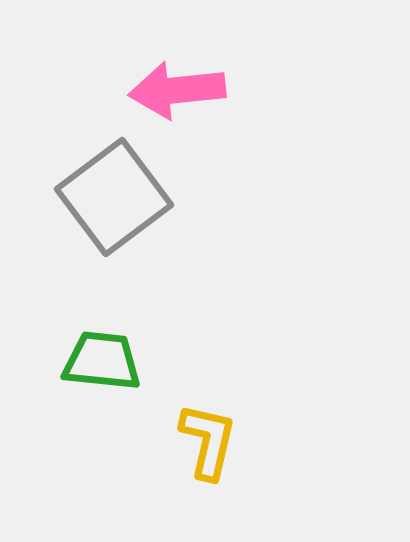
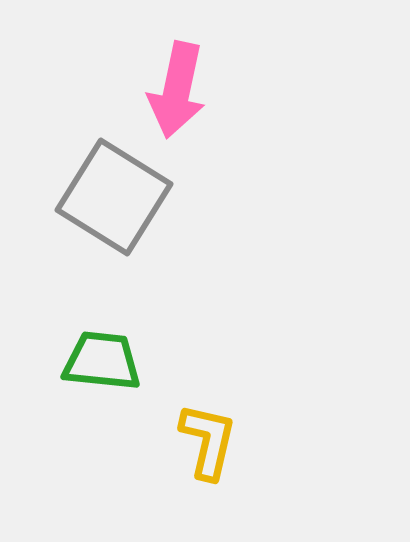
pink arrow: rotated 72 degrees counterclockwise
gray square: rotated 21 degrees counterclockwise
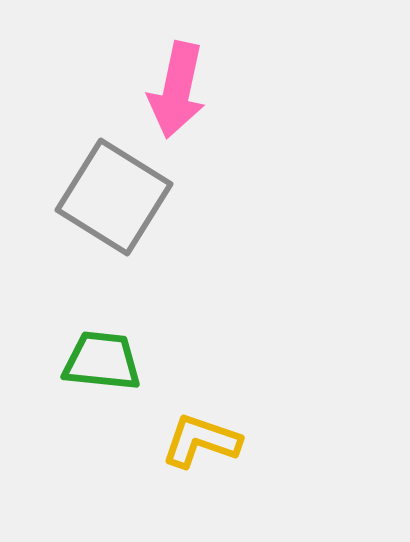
yellow L-shape: moved 7 px left; rotated 84 degrees counterclockwise
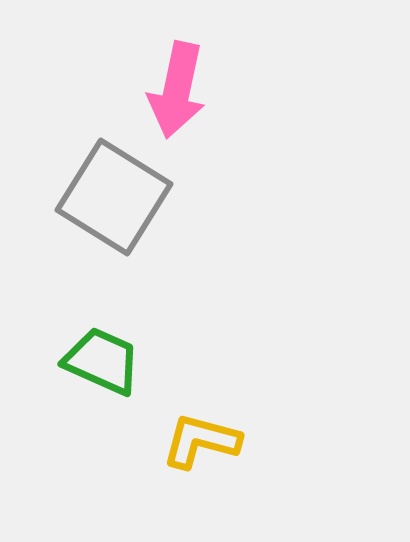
green trapezoid: rotated 18 degrees clockwise
yellow L-shape: rotated 4 degrees counterclockwise
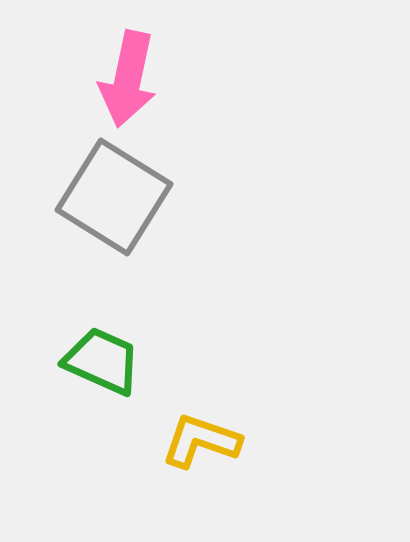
pink arrow: moved 49 px left, 11 px up
yellow L-shape: rotated 4 degrees clockwise
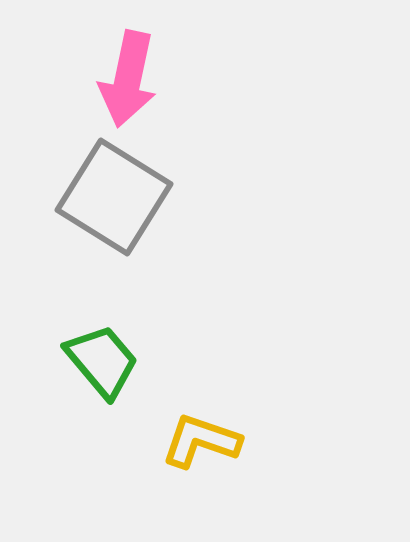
green trapezoid: rotated 26 degrees clockwise
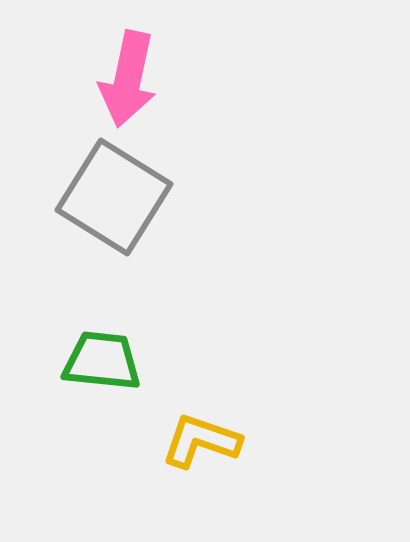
green trapezoid: rotated 44 degrees counterclockwise
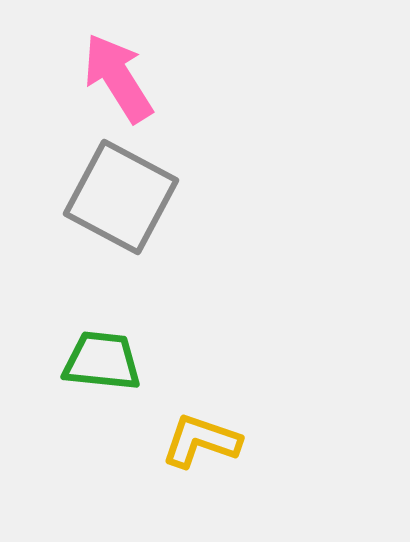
pink arrow: moved 10 px left, 1 px up; rotated 136 degrees clockwise
gray square: moved 7 px right; rotated 4 degrees counterclockwise
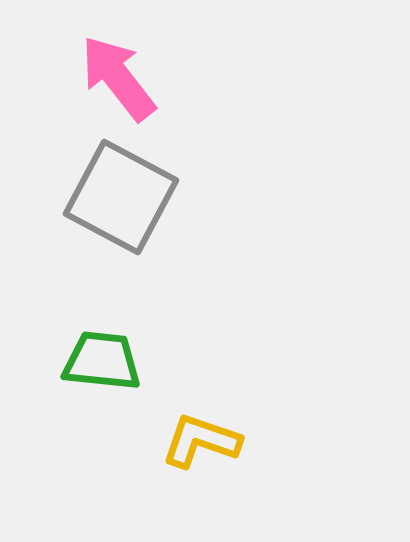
pink arrow: rotated 6 degrees counterclockwise
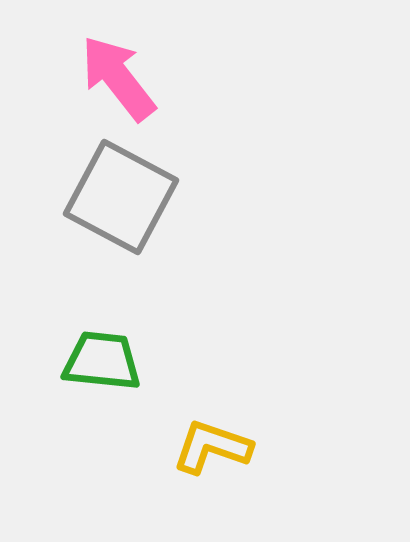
yellow L-shape: moved 11 px right, 6 px down
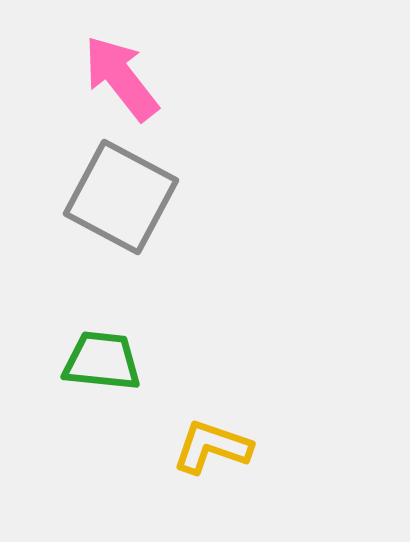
pink arrow: moved 3 px right
